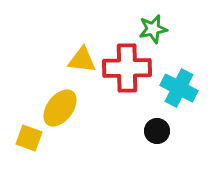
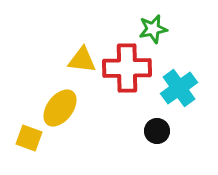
cyan cross: rotated 27 degrees clockwise
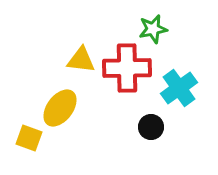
yellow triangle: moved 1 px left
black circle: moved 6 px left, 4 px up
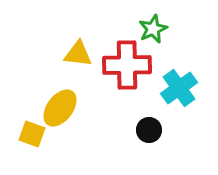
green star: rotated 12 degrees counterclockwise
yellow triangle: moved 3 px left, 6 px up
red cross: moved 3 px up
black circle: moved 2 px left, 3 px down
yellow square: moved 3 px right, 4 px up
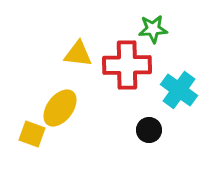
green star: rotated 20 degrees clockwise
cyan cross: moved 2 px down; rotated 18 degrees counterclockwise
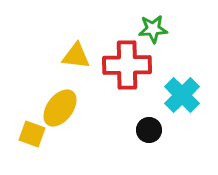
yellow triangle: moved 2 px left, 2 px down
cyan cross: moved 3 px right, 5 px down; rotated 9 degrees clockwise
